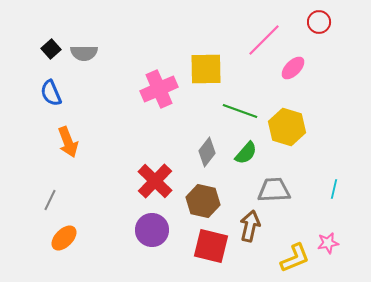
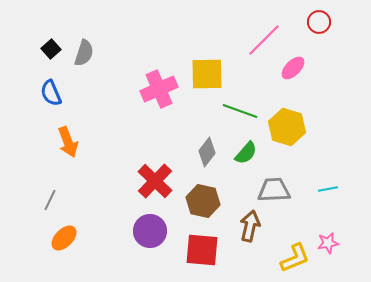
gray semicircle: rotated 72 degrees counterclockwise
yellow square: moved 1 px right, 5 px down
cyan line: moved 6 px left; rotated 66 degrees clockwise
purple circle: moved 2 px left, 1 px down
red square: moved 9 px left, 4 px down; rotated 9 degrees counterclockwise
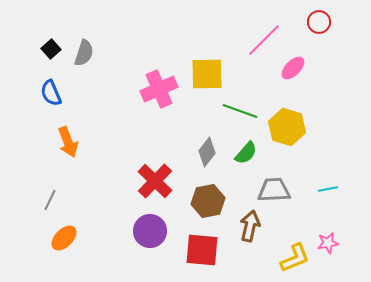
brown hexagon: moved 5 px right; rotated 24 degrees counterclockwise
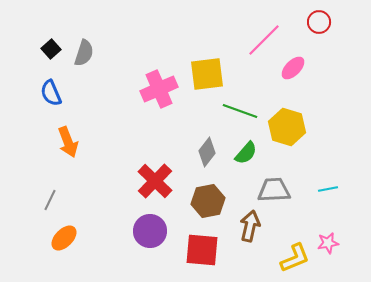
yellow square: rotated 6 degrees counterclockwise
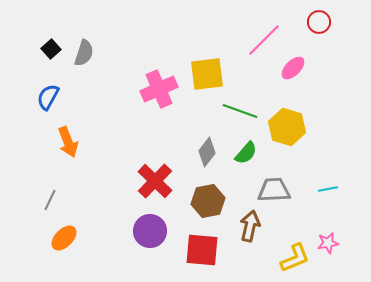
blue semicircle: moved 3 px left, 4 px down; rotated 52 degrees clockwise
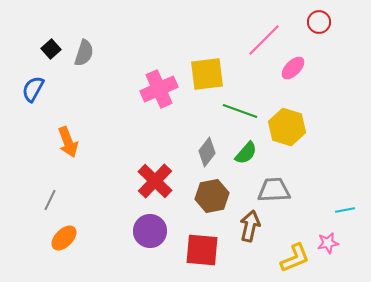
blue semicircle: moved 15 px left, 8 px up
cyan line: moved 17 px right, 21 px down
brown hexagon: moved 4 px right, 5 px up
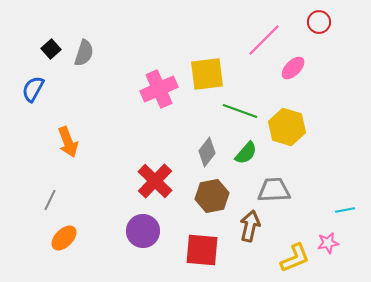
purple circle: moved 7 px left
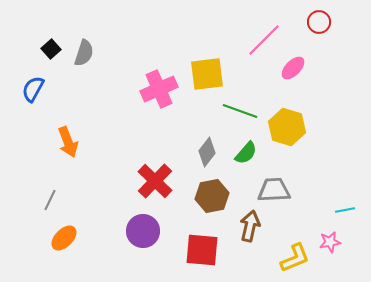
pink star: moved 2 px right, 1 px up
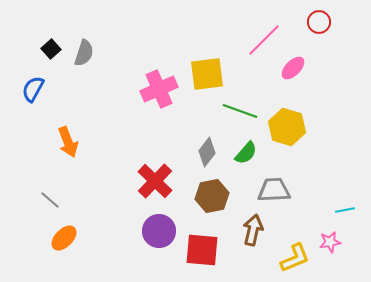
gray line: rotated 75 degrees counterclockwise
brown arrow: moved 3 px right, 4 px down
purple circle: moved 16 px right
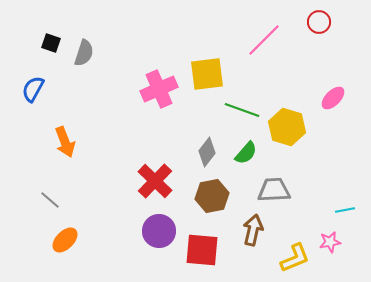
black square: moved 6 px up; rotated 30 degrees counterclockwise
pink ellipse: moved 40 px right, 30 px down
green line: moved 2 px right, 1 px up
orange arrow: moved 3 px left
orange ellipse: moved 1 px right, 2 px down
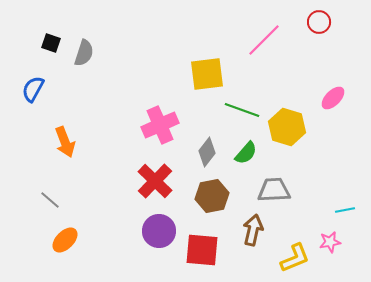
pink cross: moved 1 px right, 36 px down
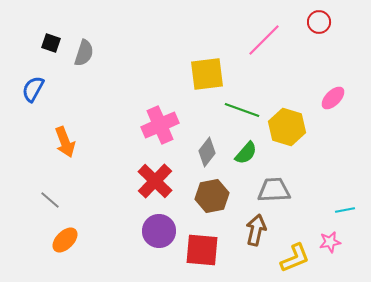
brown arrow: moved 3 px right
